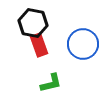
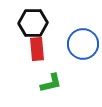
black hexagon: rotated 12 degrees counterclockwise
red rectangle: moved 2 px left, 4 px down; rotated 15 degrees clockwise
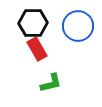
blue circle: moved 5 px left, 18 px up
red rectangle: rotated 25 degrees counterclockwise
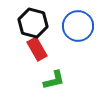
black hexagon: rotated 16 degrees clockwise
green L-shape: moved 3 px right, 3 px up
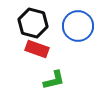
red rectangle: rotated 40 degrees counterclockwise
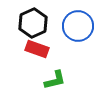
black hexagon: rotated 20 degrees clockwise
green L-shape: moved 1 px right
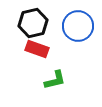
black hexagon: rotated 12 degrees clockwise
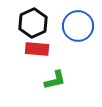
black hexagon: rotated 12 degrees counterclockwise
red rectangle: rotated 15 degrees counterclockwise
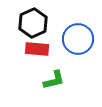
blue circle: moved 13 px down
green L-shape: moved 1 px left
